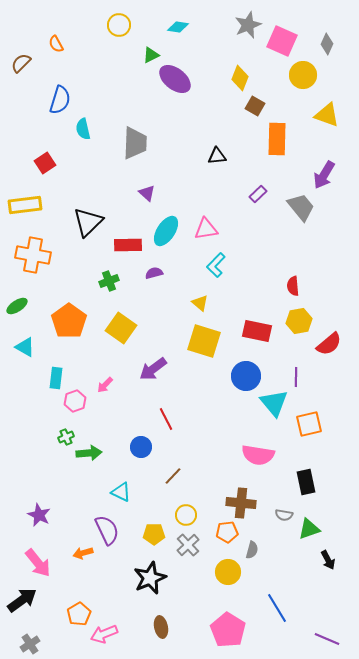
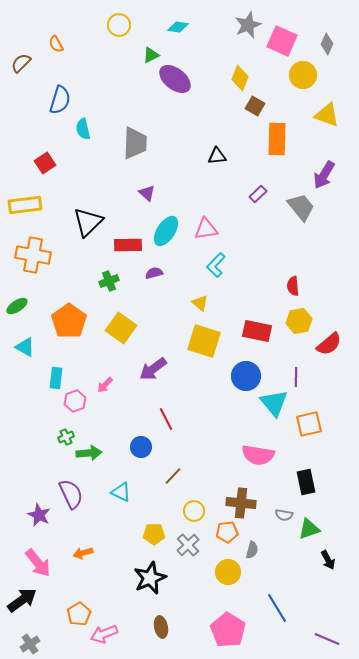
yellow circle at (186, 515): moved 8 px right, 4 px up
purple semicircle at (107, 530): moved 36 px left, 36 px up
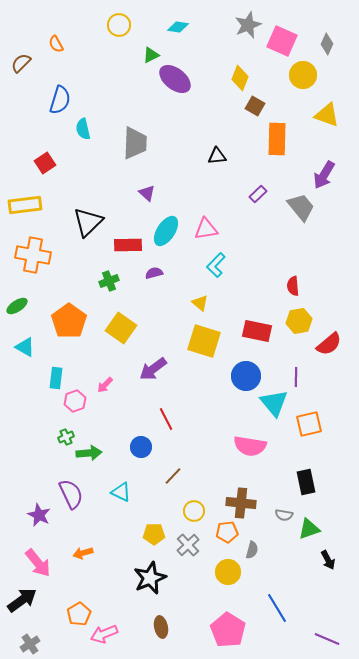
pink semicircle at (258, 455): moved 8 px left, 9 px up
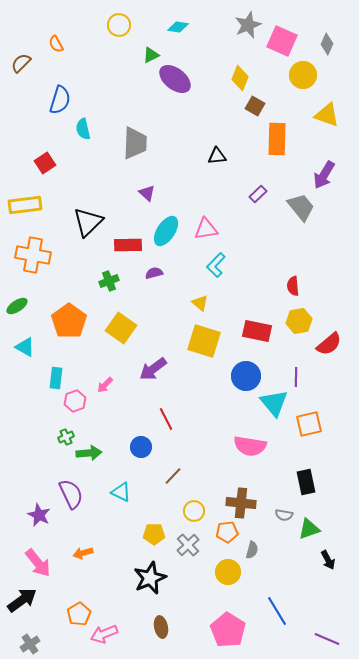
blue line at (277, 608): moved 3 px down
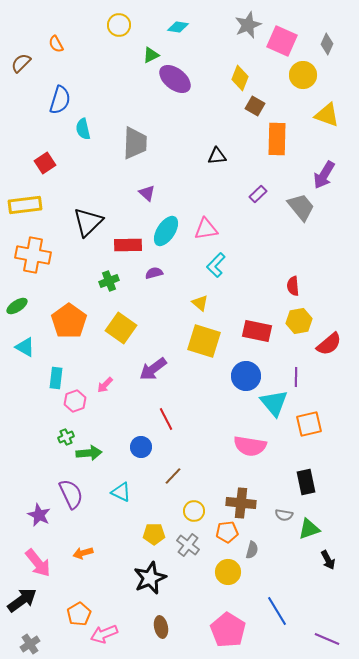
gray cross at (188, 545): rotated 10 degrees counterclockwise
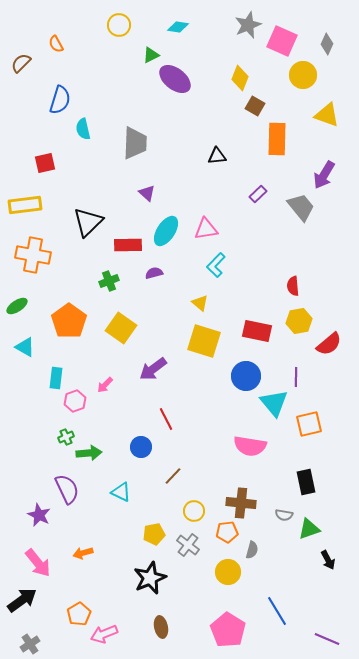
red square at (45, 163): rotated 20 degrees clockwise
purple semicircle at (71, 494): moved 4 px left, 5 px up
yellow pentagon at (154, 534): rotated 10 degrees counterclockwise
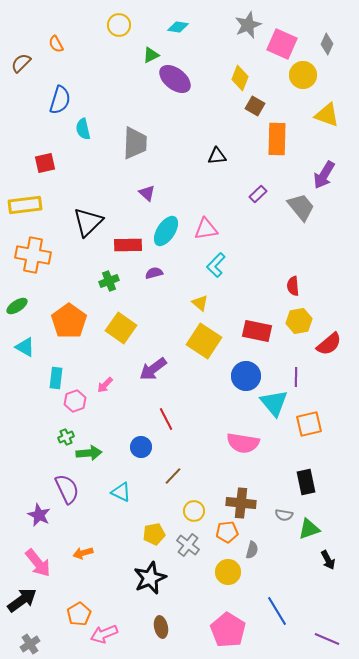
pink square at (282, 41): moved 3 px down
yellow square at (204, 341): rotated 16 degrees clockwise
pink semicircle at (250, 446): moved 7 px left, 3 px up
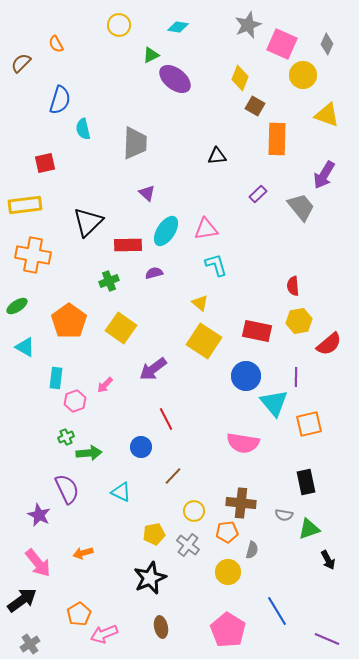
cyan L-shape at (216, 265): rotated 120 degrees clockwise
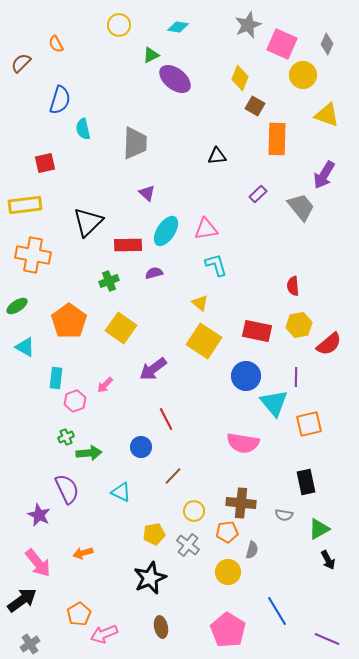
yellow hexagon at (299, 321): moved 4 px down
green triangle at (309, 529): moved 10 px right; rotated 10 degrees counterclockwise
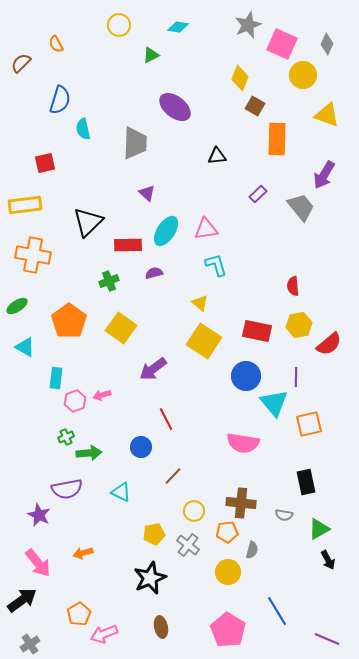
purple ellipse at (175, 79): moved 28 px down
pink arrow at (105, 385): moved 3 px left, 10 px down; rotated 30 degrees clockwise
purple semicircle at (67, 489): rotated 104 degrees clockwise
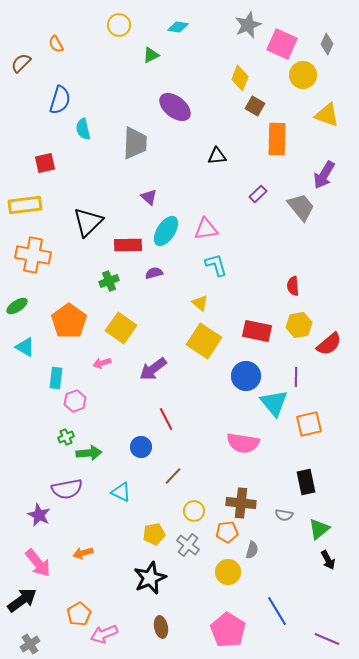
purple triangle at (147, 193): moved 2 px right, 4 px down
pink arrow at (102, 395): moved 32 px up
green triangle at (319, 529): rotated 10 degrees counterclockwise
